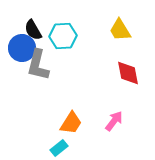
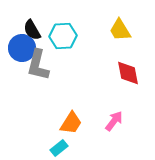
black semicircle: moved 1 px left
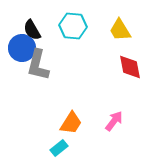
cyan hexagon: moved 10 px right, 10 px up; rotated 8 degrees clockwise
red diamond: moved 2 px right, 6 px up
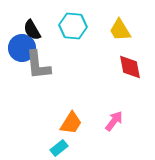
gray L-shape: rotated 20 degrees counterclockwise
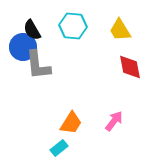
blue circle: moved 1 px right, 1 px up
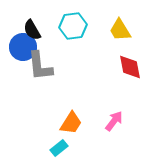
cyan hexagon: rotated 12 degrees counterclockwise
gray L-shape: moved 2 px right, 1 px down
